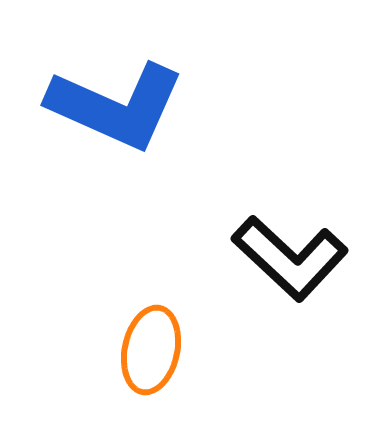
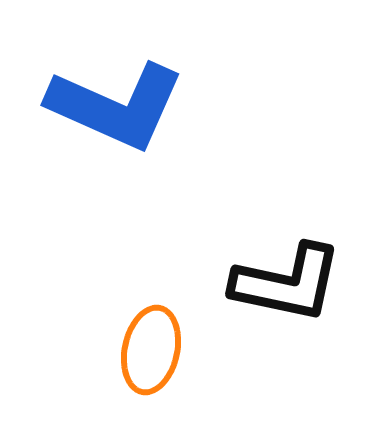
black L-shape: moved 3 px left, 25 px down; rotated 31 degrees counterclockwise
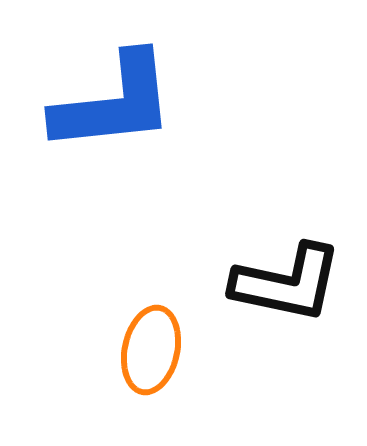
blue L-shape: moved 2 px left, 3 px up; rotated 30 degrees counterclockwise
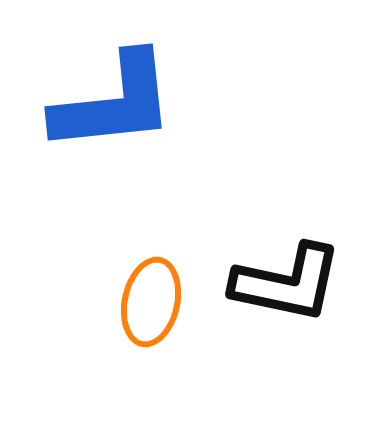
orange ellipse: moved 48 px up
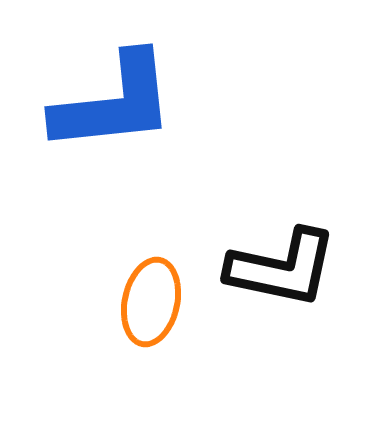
black L-shape: moved 5 px left, 15 px up
